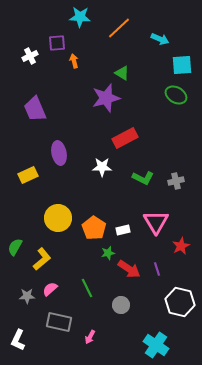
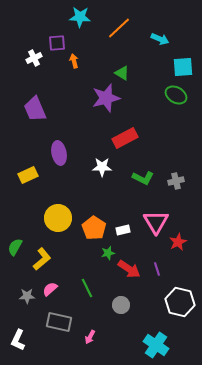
white cross: moved 4 px right, 2 px down
cyan square: moved 1 px right, 2 px down
red star: moved 3 px left, 4 px up
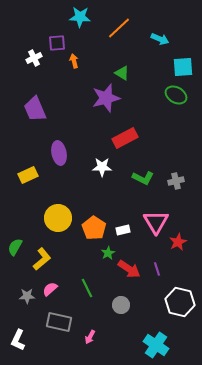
green star: rotated 16 degrees counterclockwise
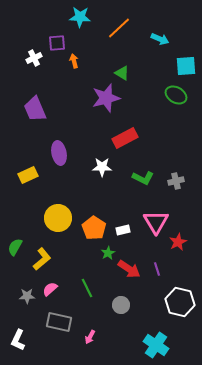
cyan square: moved 3 px right, 1 px up
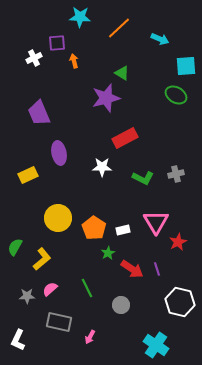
purple trapezoid: moved 4 px right, 4 px down
gray cross: moved 7 px up
red arrow: moved 3 px right
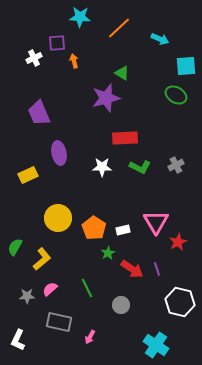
red rectangle: rotated 25 degrees clockwise
gray cross: moved 9 px up; rotated 14 degrees counterclockwise
green L-shape: moved 3 px left, 11 px up
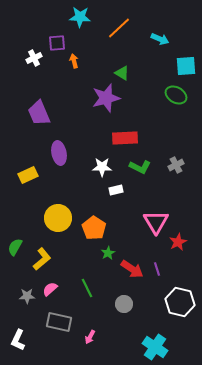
white rectangle: moved 7 px left, 40 px up
gray circle: moved 3 px right, 1 px up
cyan cross: moved 1 px left, 2 px down
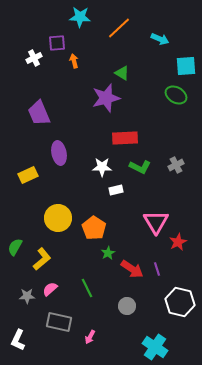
gray circle: moved 3 px right, 2 px down
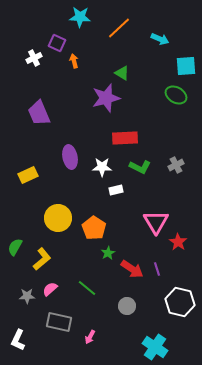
purple square: rotated 30 degrees clockwise
purple ellipse: moved 11 px right, 4 px down
red star: rotated 12 degrees counterclockwise
green line: rotated 24 degrees counterclockwise
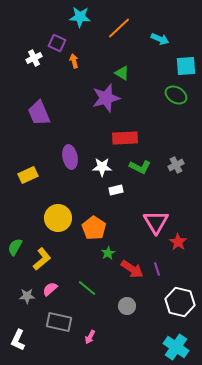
cyan cross: moved 21 px right
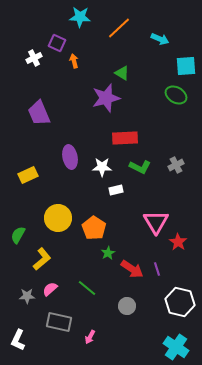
green semicircle: moved 3 px right, 12 px up
